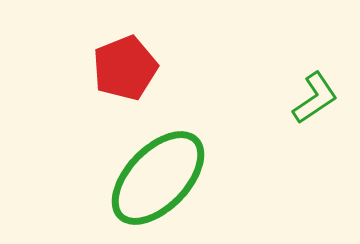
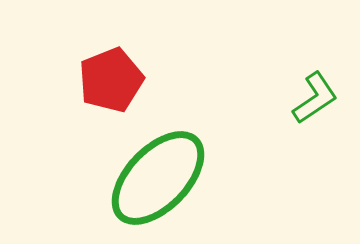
red pentagon: moved 14 px left, 12 px down
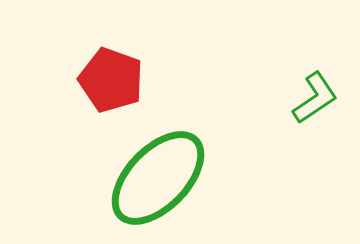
red pentagon: rotated 30 degrees counterclockwise
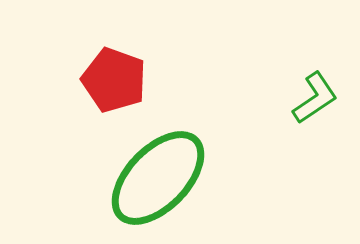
red pentagon: moved 3 px right
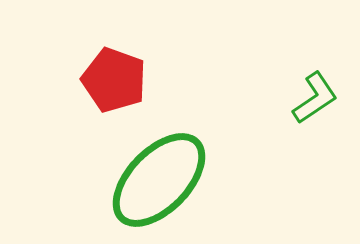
green ellipse: moved 1 px right, 2 px down
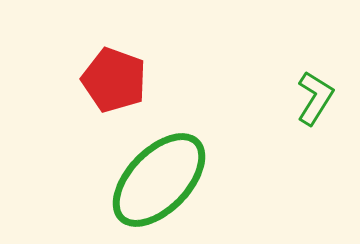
green L-shape: rotated 24 degrees counterclockwise
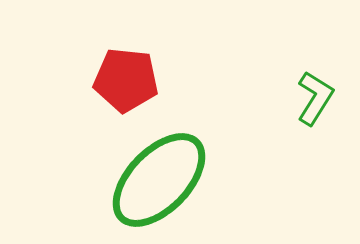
red pentagon: moved 12 px right; rotated 14 degrees counterclockwise
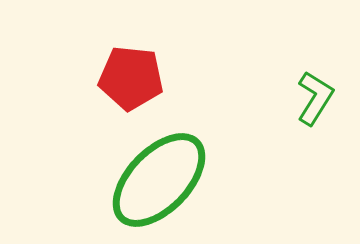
red pentagon: moved 5 px right, 2 px up
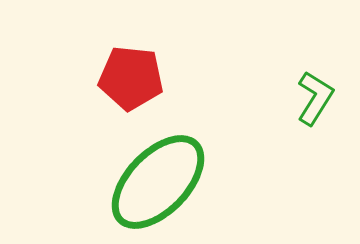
green ellipse: moved 1 px left, 2 px down
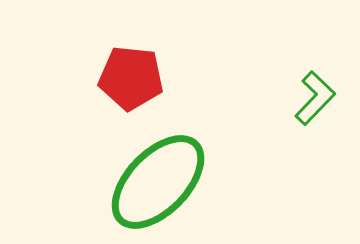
green L-shape: rotated 12 degrees clockwise
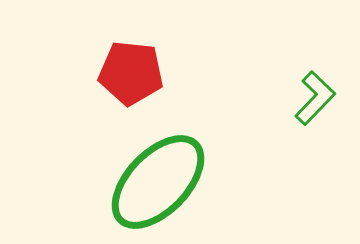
red pentagon: moved 5 px up
